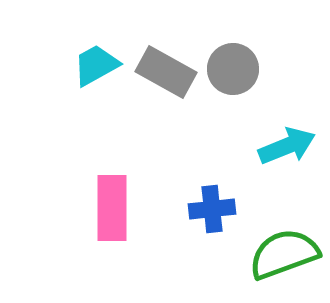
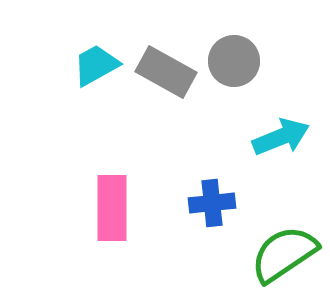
gray circle: moved 1 px right, 8 px up
cyan arrow: moved 6 px left, 9 px up
blue cross: moved 6 px up
green semicircle: rotated 14 degrees counterclockwise
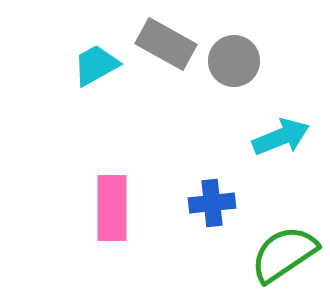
gray rectangle: moved 28 px up
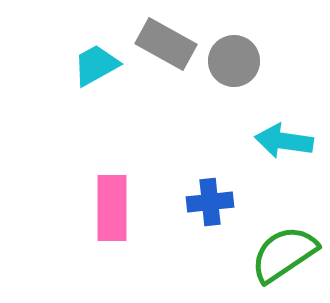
cyan arrow: moved 3 px right, 4 px down; rotated 150 degrees counterclockwise
blue cross: moved 2 px left, 1 px up
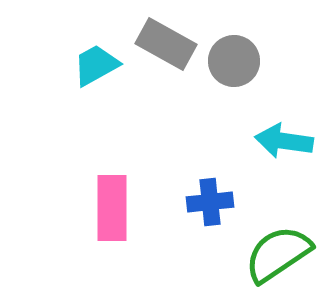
green semicircle: moved 6 px left
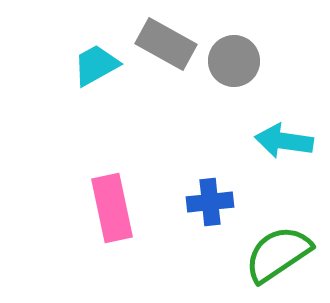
pink rectangle: rotated 12 degrees counterclockwise
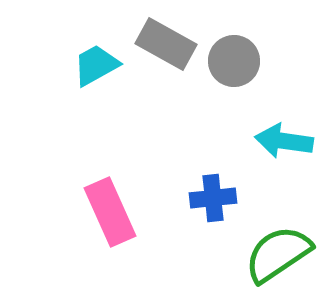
blue cross: moved 3 px right, 4 px up
pink rectangle: moved 2 px left, 4 px down; rotated 12 degrees counterclockwise
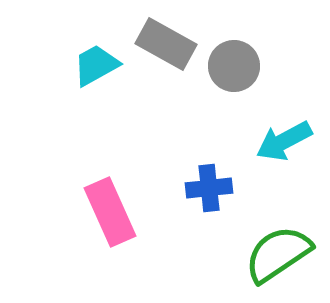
gray circle: moved 5 px down
cyan arrow: rotated 36 degrees counterclockwise
blue cross: moved 4 px left, 10 px up
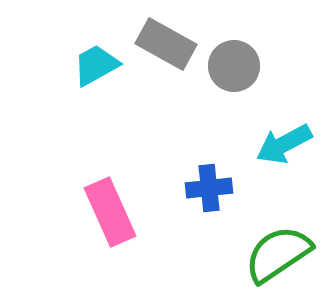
cyan arrow: moved 3 px down
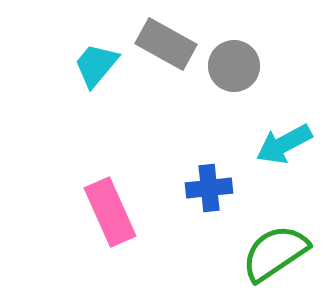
cyan trapezoid: rotated 21 degrees counterclockwise
green semicircle: moved 3 px left, 1 px up
